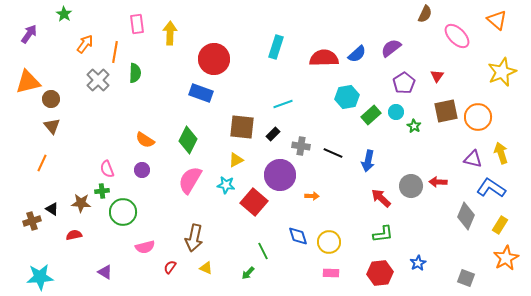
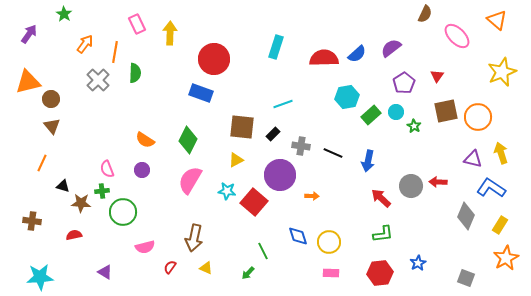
pink rectangle at (137, 24): rotated 18 degrees counterclockwise
cyan star at (226, 185): moved 1 px right, 6 px down
black triangle at (52, 209): moved 11 px right, 23 px up; rotated 16 degrees counterclockwise
brown cross at (32, 221): rotated 24 degrees clockwise
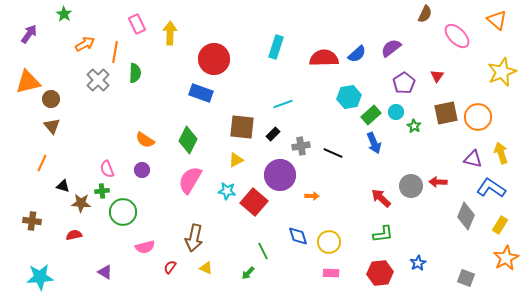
orange arrow at (85, 44): rotated 24 degrees clockwise
cyan hexagon at (347, 97): moved 2 px right
brown square at (446, 111): moved 2 px down
gray cross at (301, 146): rotated 18 degrees counterclockwise
blue arrow at (368, 161): moved 6 px right, 18 px up; rotated 35 degrees counterclockwise
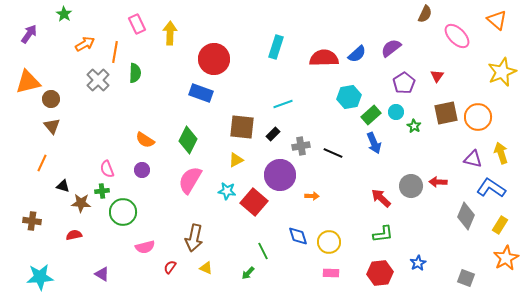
purple triangle at (105, 272): moved 3 px left, 2 px down
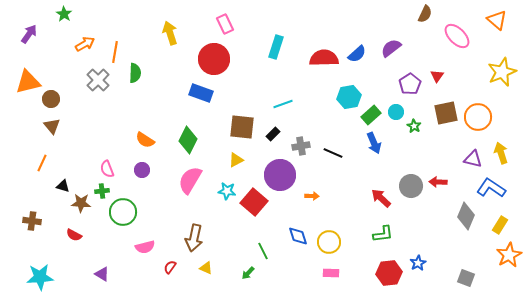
pink rectangle at (137, 24): moved 88 px right
yellow arrow at (170, 33): rotated 20 degrees counterclockwise
purple pentagon at (404, 83): moved 6 px right, 1 px down
red semicircle at (74, 235): rotated 140 degrees counterclockwise
orange star at (506, 258): moved 3 px right, 3 px up
red hexagon at (380, 273): moved 9 px right
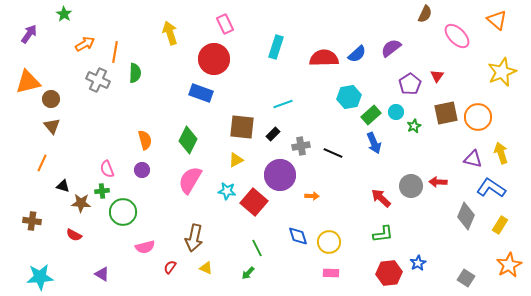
gray cross at (98, 80): rotated 20 degrees counterclockwise
green star at (414, 126): rotated 16 degrees clockwise
orange semicircle at (145, 140): rotated 138 degrees counterclockwise
green line at (263, 251): moved 6 px left, 3 px up
orange star at (509, 255): moved 10 px down
gray square at (466, 278): rotated 12 degrees clockwise
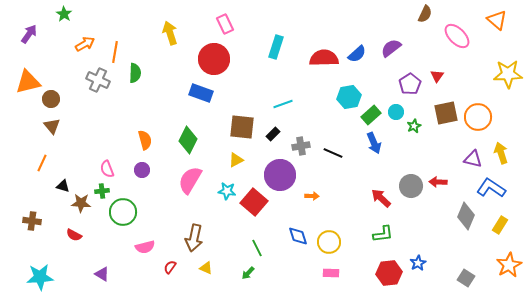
yellow star at (502, 72): moved 6 px right, 2 px down; rotated 20 degrees clockwise
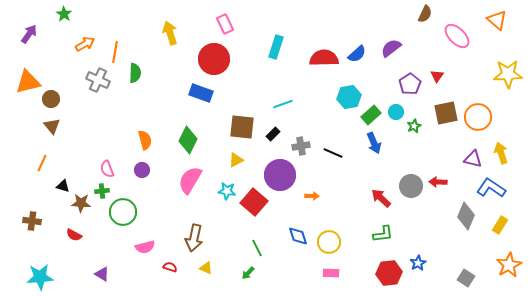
red semicircle at (170, 267): rotated 72 degrees clockwise
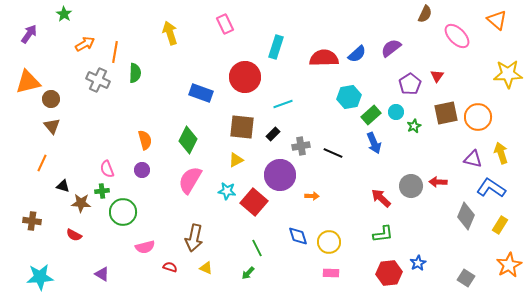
red circle at (214, 59): moved 31 px right, 18 px down
